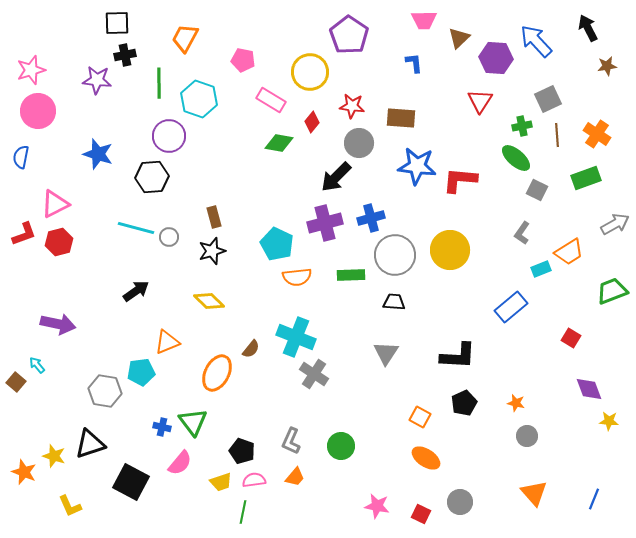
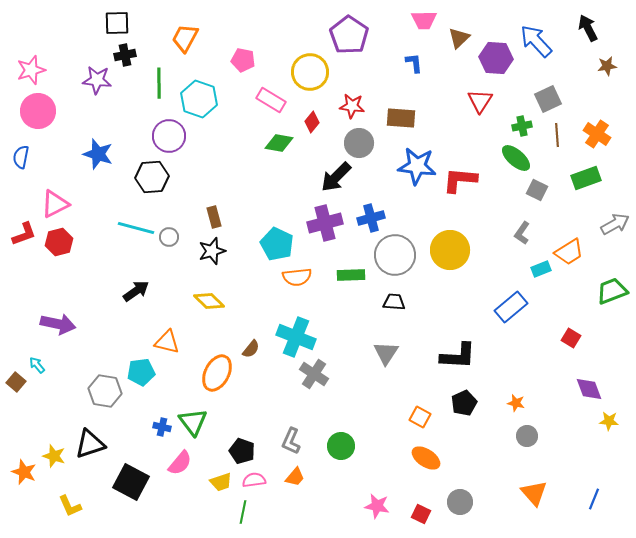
orange triangle at (167, 342): rotated 36 degrees clockwise
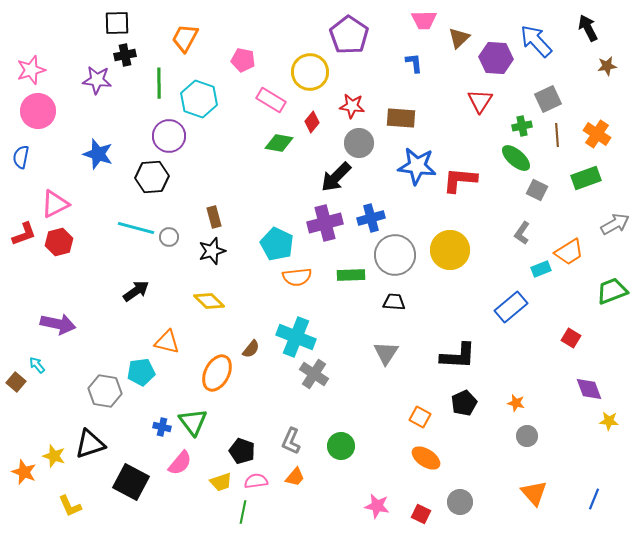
pink semicircle at (254, 480): moved 2 px right, 1 px down
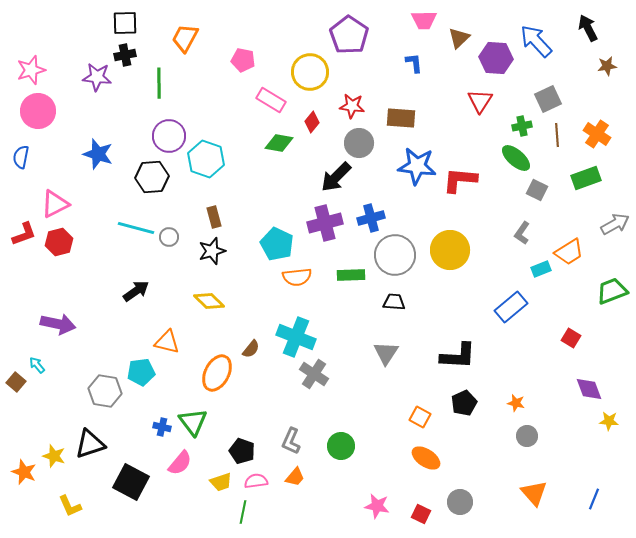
black square at (117, 23): moved 8 px right
purple star at (97, 80): moved 3 px up
cyan hexagon at (199, 99): moved 7 px right, 60 px down
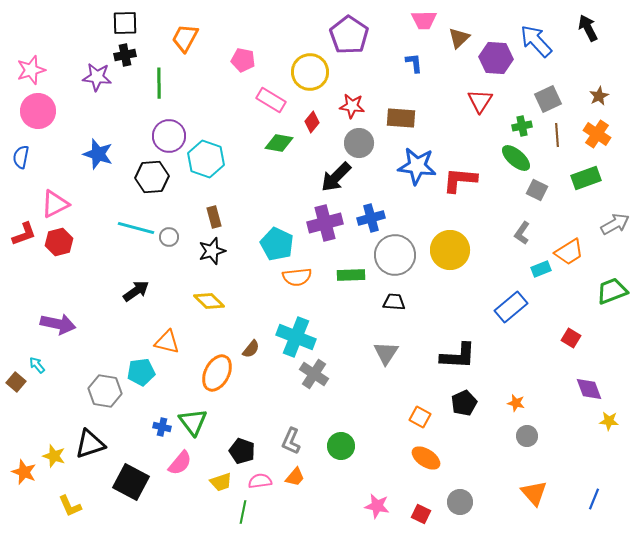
brown star at (607, 66): moved 8 px left, 30 px down; rotated 18 degrees counterclockwise
pink semicircle at (256, 481): moved 4 px right
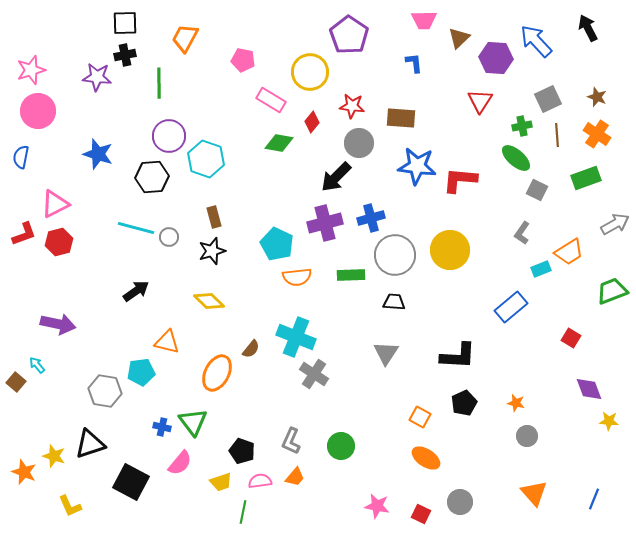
brown star at (599, 96): moved 2 px left, 1 px down; rotated 24 degrees counterclockwise
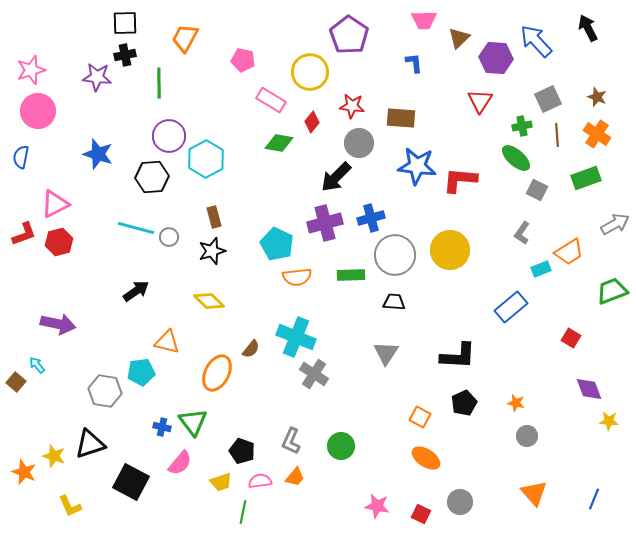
cyan hexagon at (206, 159): rotated 12 degrees clockwise
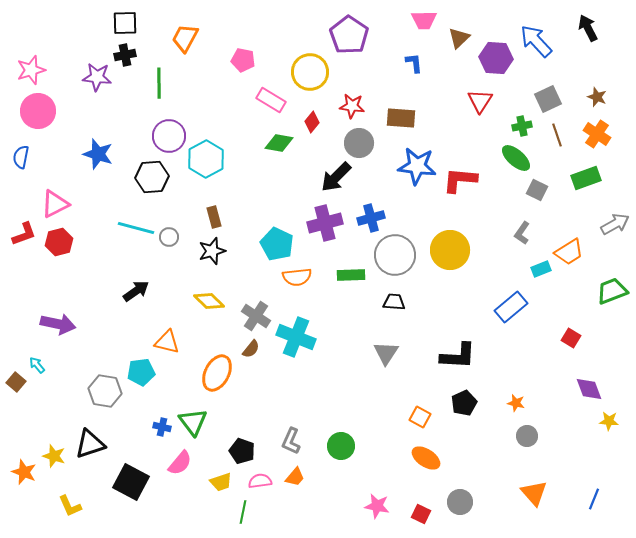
brown line at (557, 135): rotated 15 degrees counterclockwise
gray cross at (314, 374): moved 58 px left, 58 px up
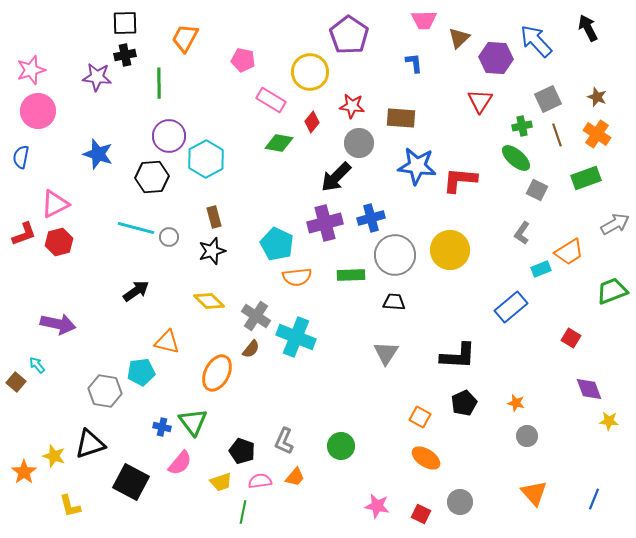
gray L-shape at (291, 441): moved 7 px left
orange star at (24, 472): rotated 15 degrees clockwise
yellow L-shape at (70, 506): rotated 10 degrees clockwise
